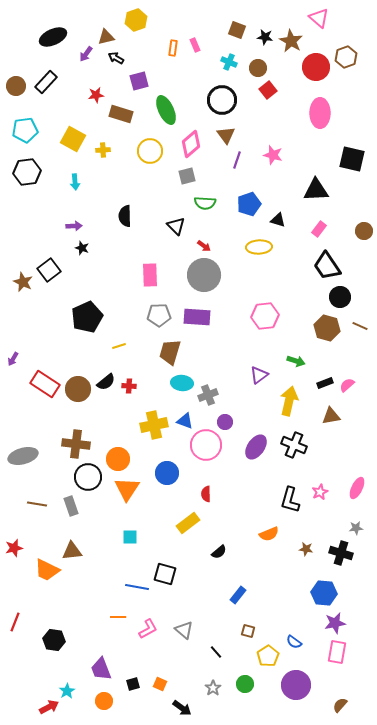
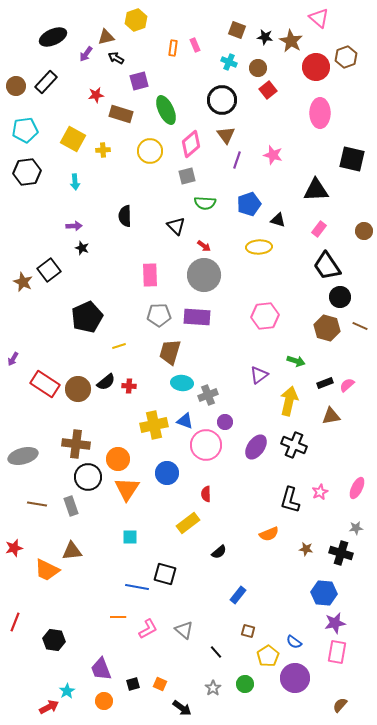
purple circle at (296, 685): moved 1 px left, 7 px up
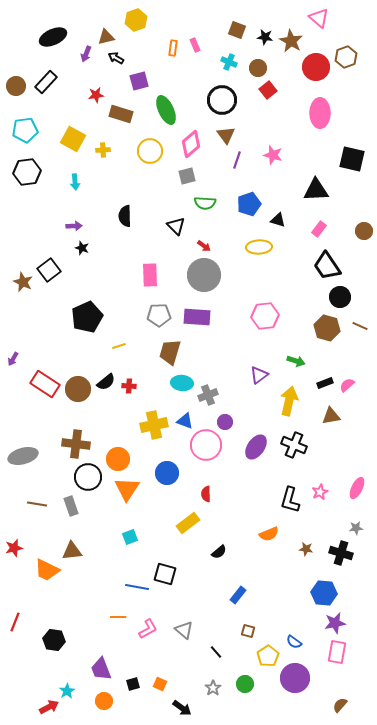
purple arrow at (86, 54): rotated 14 degrees counterclockwise
cyan square at (130, 537): rotated 21 degrees counterclockwise
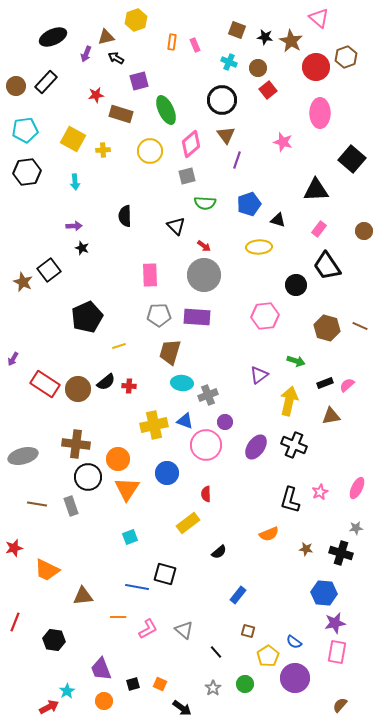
orange rectangle at (173, 48): moved 1 px left, 6 px up
pink star at (273, 155): moved 10 px right, 13 px up
black square at (352, 159): rotated 28 degrees clockwise
black circle at (340, 297): moved 44 px left, 12 px up
brown triangle at (72, 551): moved 11 px right, 45 px down
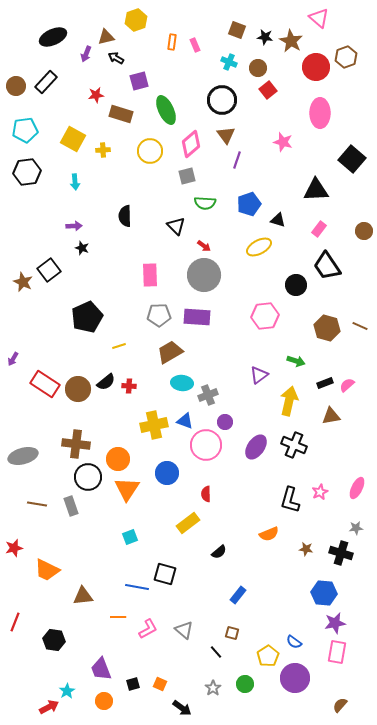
yellow ellipse at (259, 247): rotated 25 degrees counterclockwise
brown trapezoid at (170, 352): rotated 44 degrees clockwise
brown square at (248, 631): moved 16 px left, 2 px down
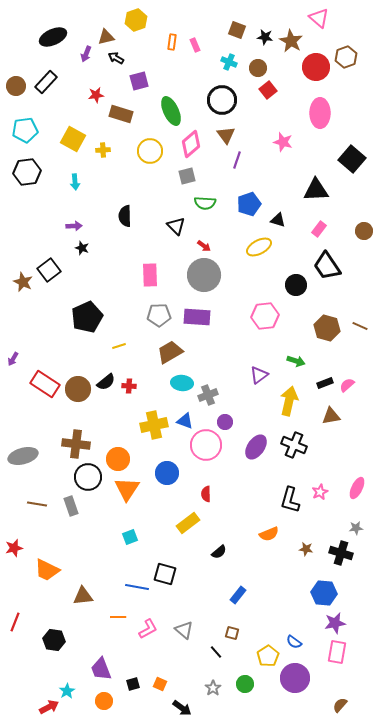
green ellipse at (166, 110): moved 5 px right, 1 px down
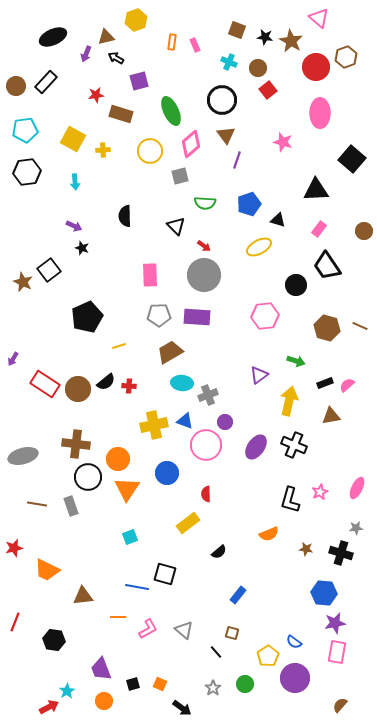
gray square at (187, 176): moved 7 px left
purple arrow at (74, 226): rotated 28 degrees clockwise
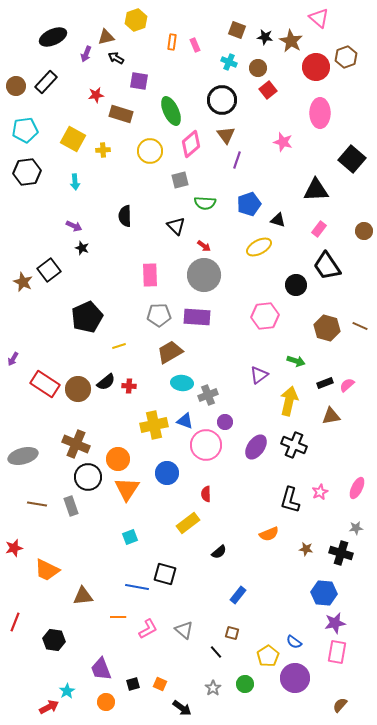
purple square at (139, 81): rotated 24 degrees clockwise
gray square at (180, 176): moved 4 px down
brown cross at (76, 444): rotated 16 degrees clockwise
orange circle at (104, 701): moved 2 px right, 1 px down
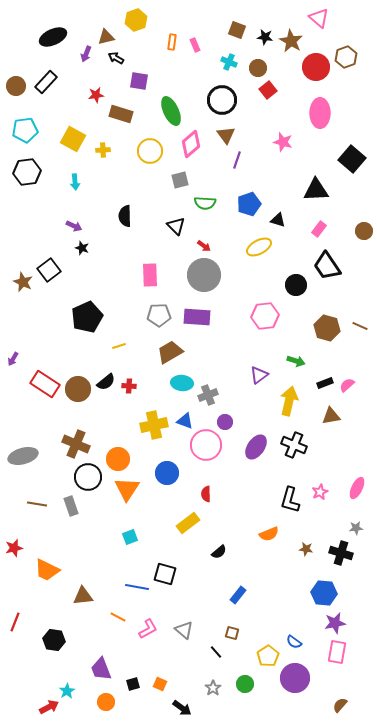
orange line at (118, 617): rotated 28 degrees clockwise
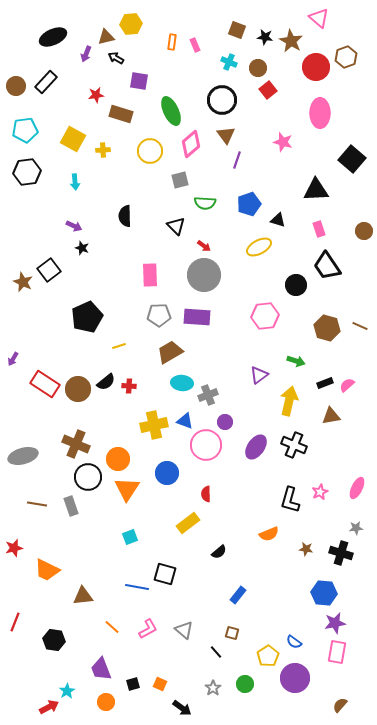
yellow hexagon at (136, 20): moved 5 px left, 4 px down; rotated 15 degrees clockwise
pink rectangle at (319, 229): rotated 56 degrees counterclockwise
orange line at (118, 617): moved 6 px left, 10 px down; rotated 14 degrees clockwise
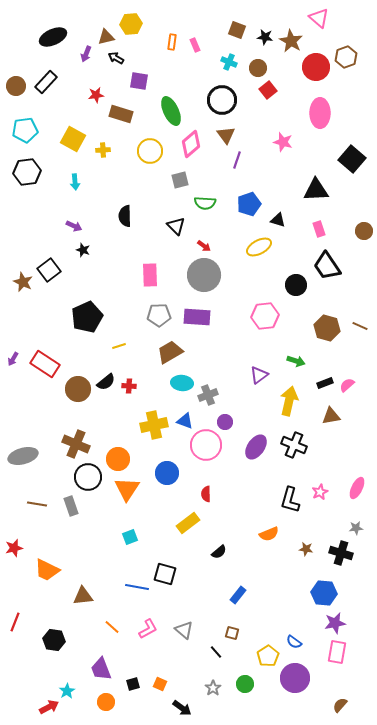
black star at (82, 248): moved 1 px right, 2 px down
red rectangle at (45, 384): moved 20 px up
